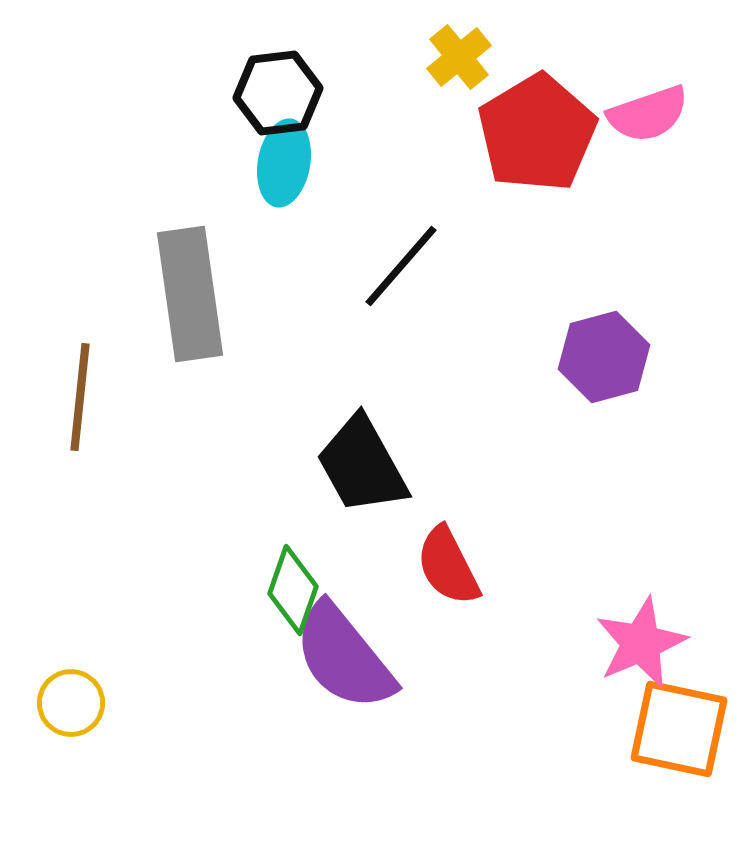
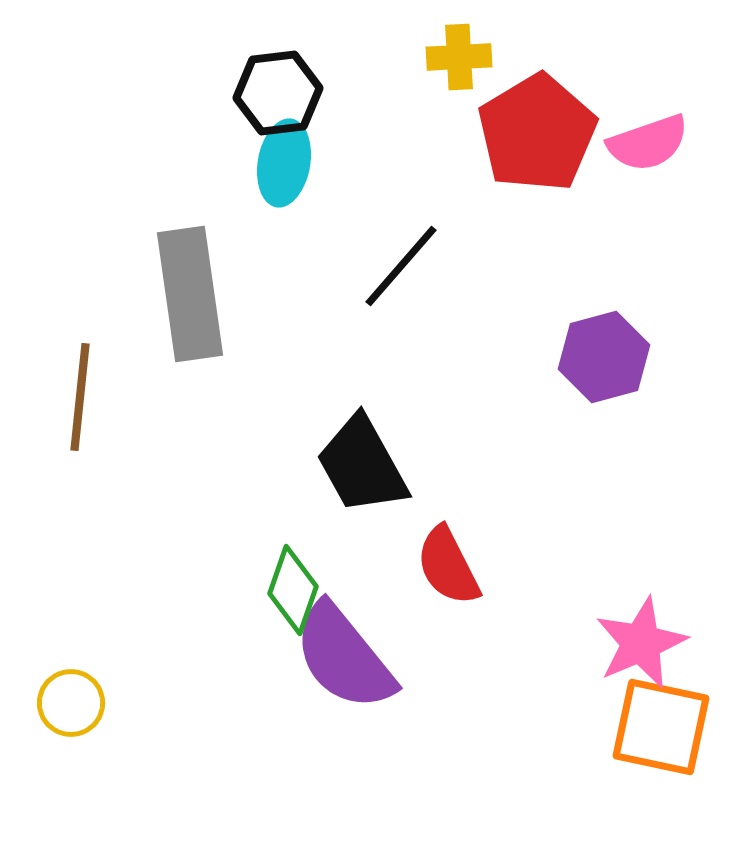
yellow cross: rotated 36 degrees clockwise
pink semicircle: moved 29 px down
orange square: moved 18 px left, 2 px up
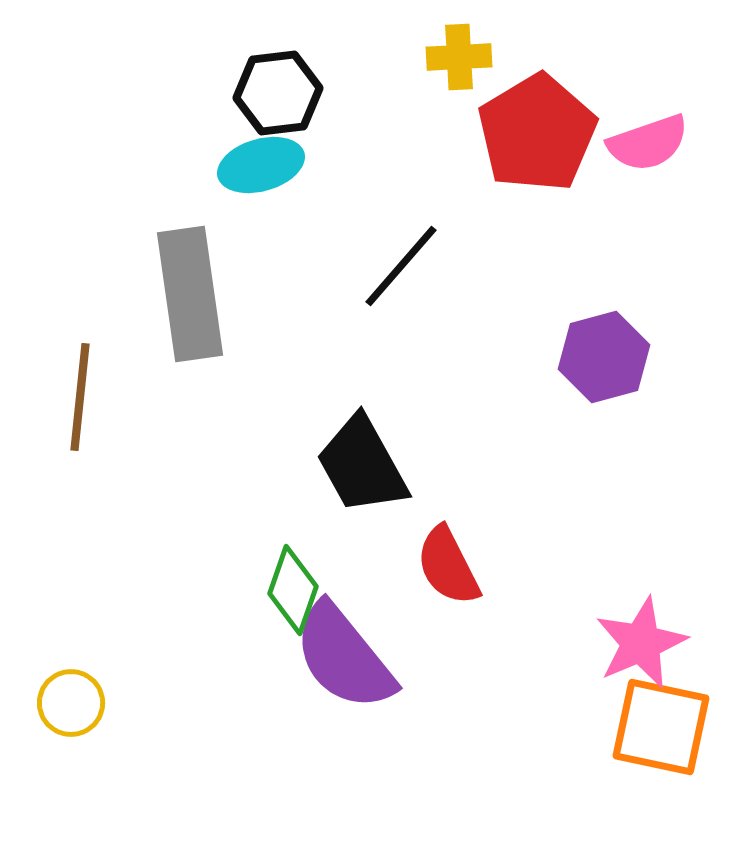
cyan ellipse: moved 23 px left, 2 px down; rotated 64 degrees clockwise
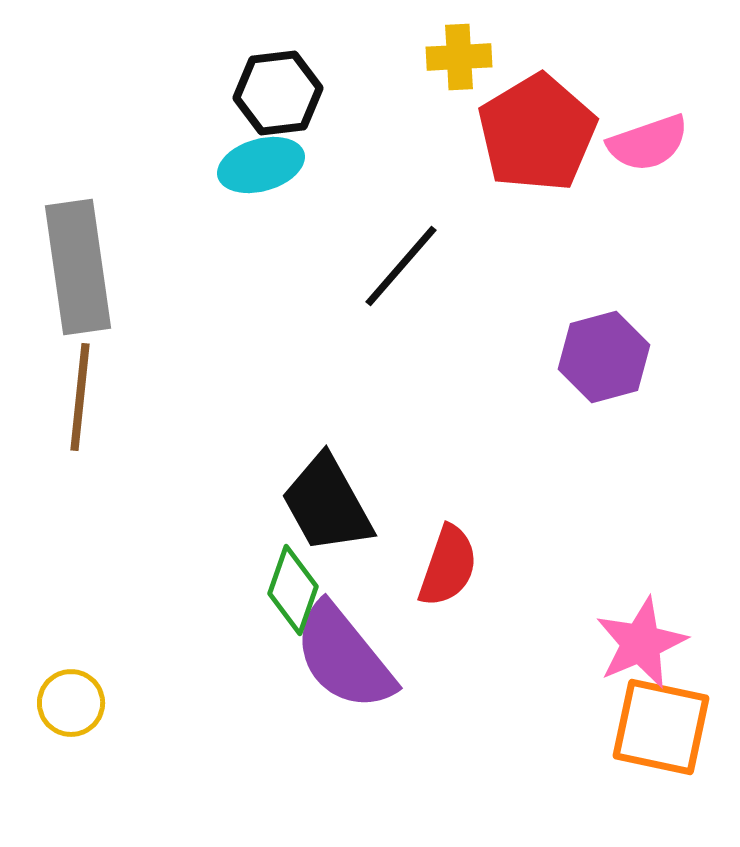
gray rectangle: moved 112 px left, 27 px up
black trapezoid: moved 35 px left, 39 px down
red semicircle: rotated 134 degrees counterclockwise
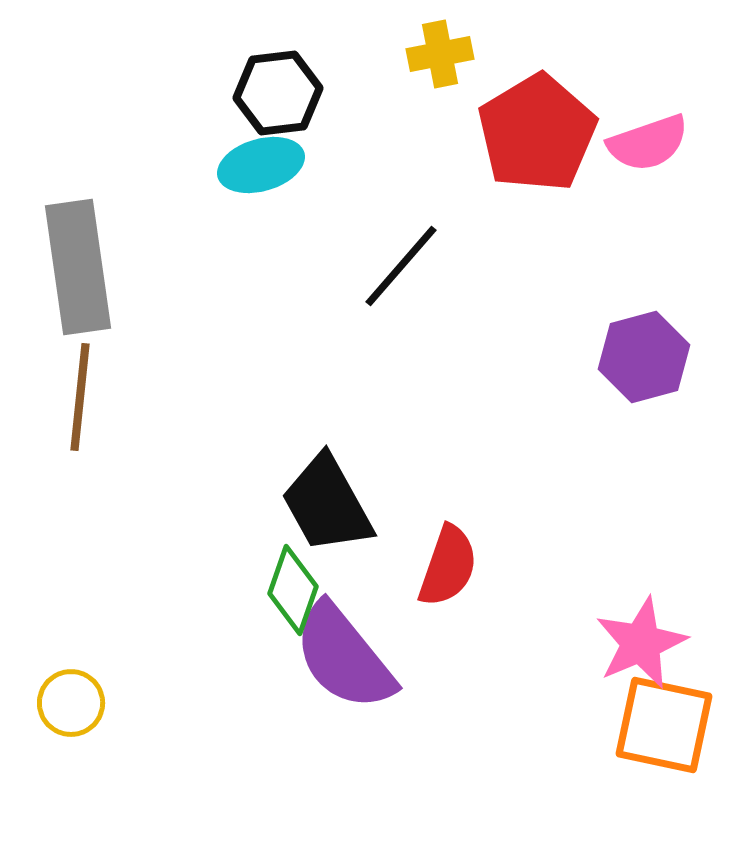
yellow cross: moved 19 px left, 3 px up; rotated 8 degrees counterclockwise
purple hexagon: moved 40 px right
orange square: moved 3 px right, 2 px up
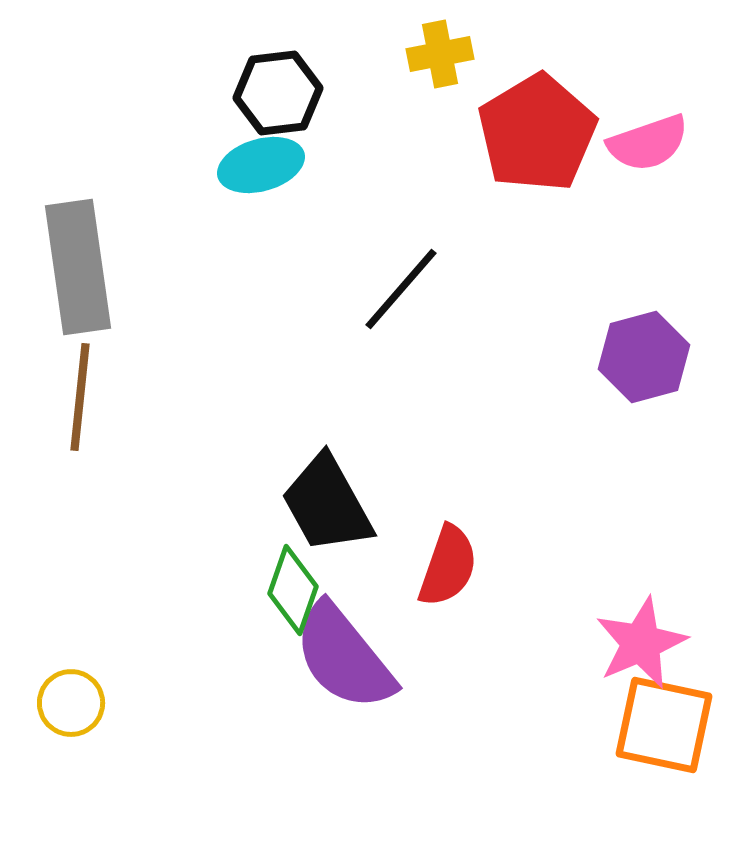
black line: moved 23 px down
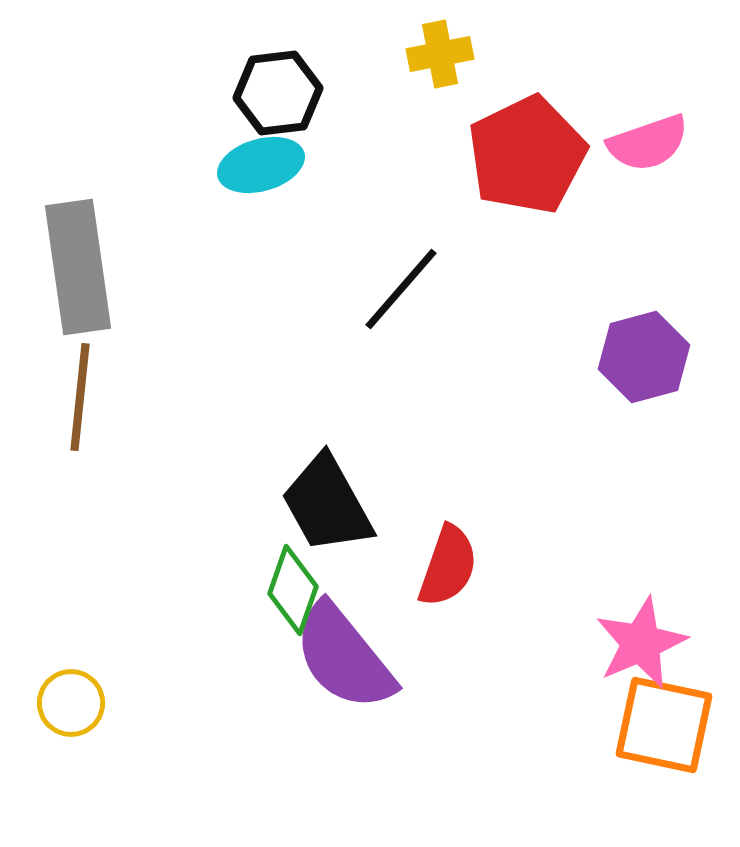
red pentagon: moved 10 px left, 22 px down; rotated 5 degrees clockwise
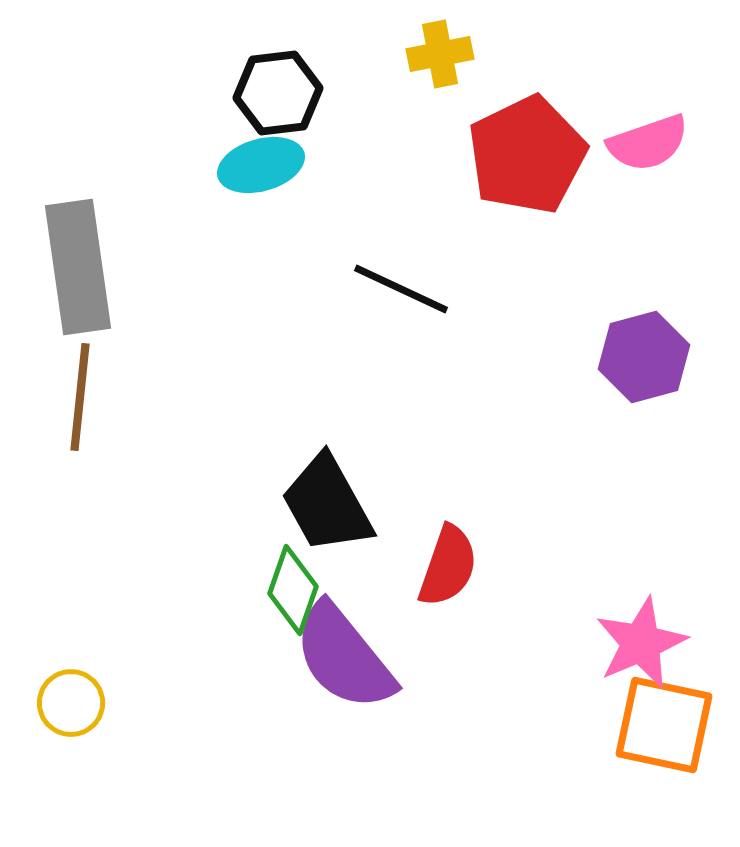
black line: rotated 74 degrees clockwise
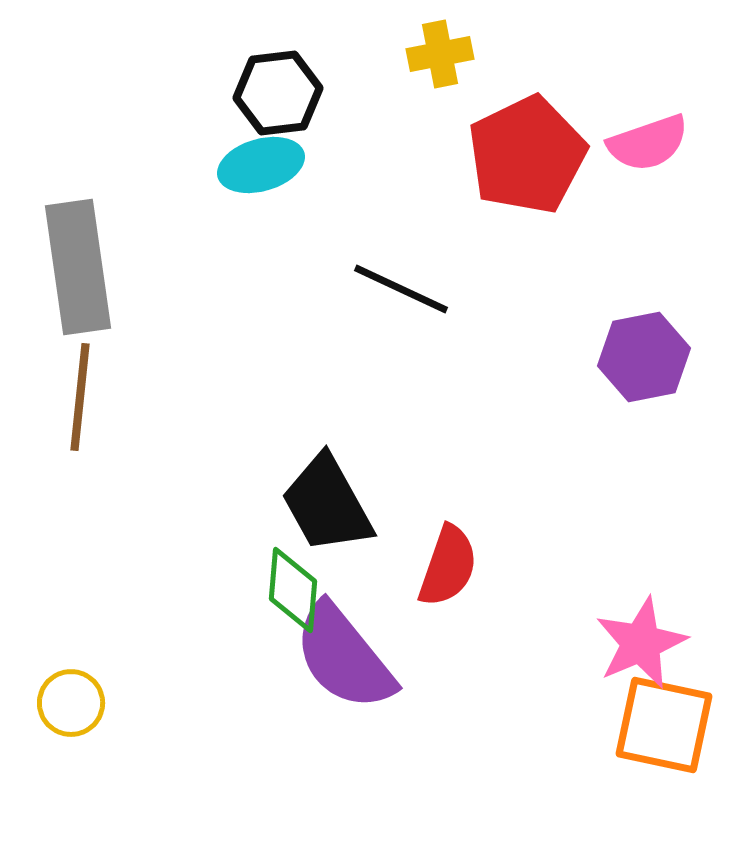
purple hexagon: rotated 4 degrees clockwise
green diamond: rotated 14 degrees counterclockwise
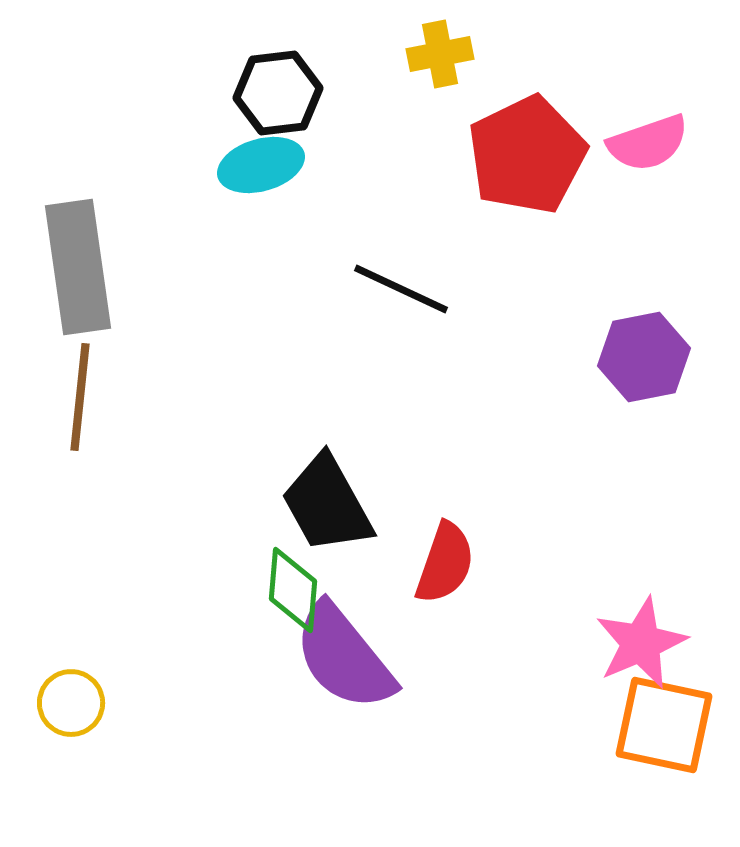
red semicircle: moved 3 px left, 3 px up
